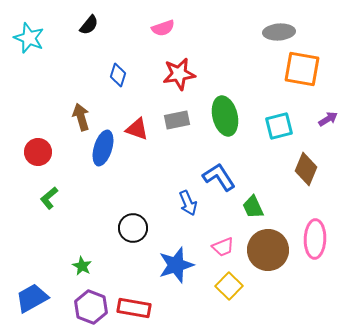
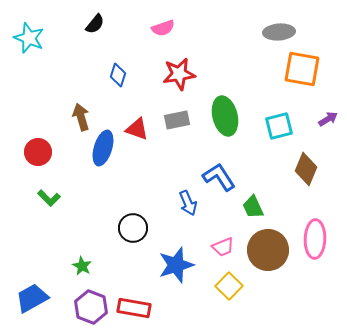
black semicircle: moved 6 px right, 1 px up
green L-shape: rotated 95 degrees counterclockwise
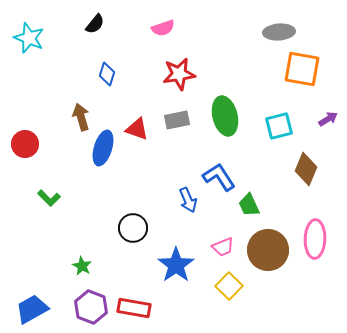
blue diamond: moved 11 px left, 1 px up
red circle: moved 13 px left, 8 px up
blue arrow: moved 3 px up
green trapezoid: moved 4 px left, 2 px up
blue star: rotated 18 degrees counterclockwise
blue trapezoid: moved 11 px down
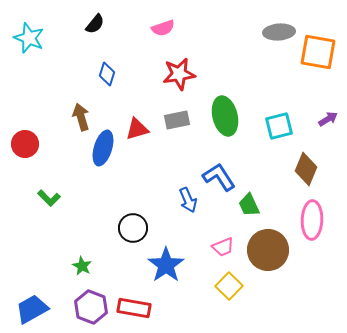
orange square: moved 16 px right, 17 px up
red triangle: rotated 35 degrees counterclockwise
pink ellipse: moved 3 px left, 19 px up
blue star: moved 10 px left
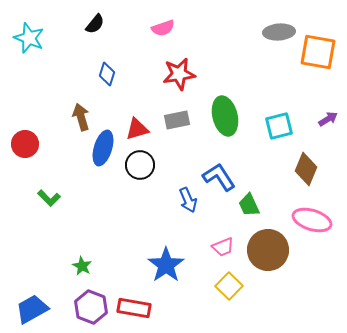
pink ellipse: rotated 75 degrees counterclockwise
black circle: moved 7 px right, 63 px up
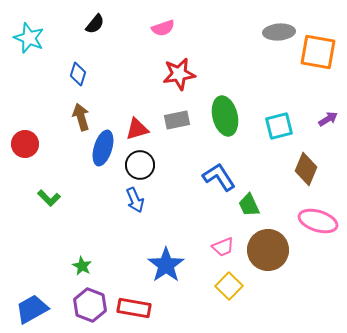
blue diamond: moved 29 px left
blue arrow: moved 53 px left
pink ellipse: moved 6 px right, 1 px down
purple hexagon: moved 1 px left, 2 px up
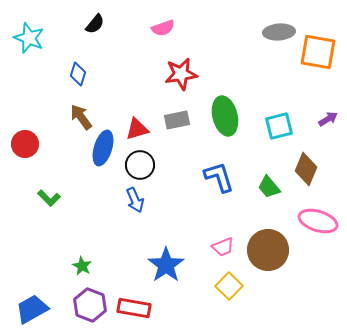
red star: moved 2 px right
brown arrow: rotated 20 degrees counterclockwise
blue L-shape: rotated 16 degrees clockwise
green trapezoid: moved 20 px right, 18 px up; rotated 15 degrees counterclockwise
